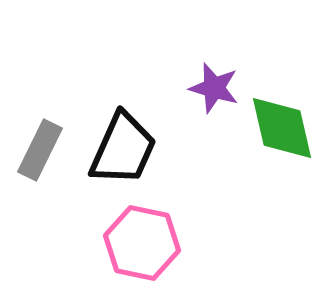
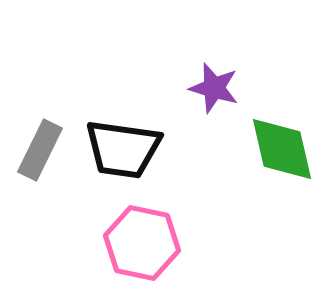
green diamond: moved 21 px down
black trapezoid: rotated 74 degrees clockwise
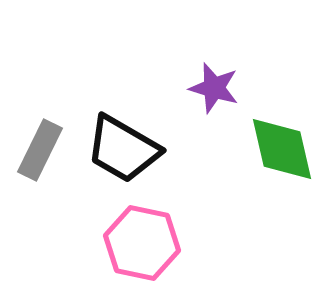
black trapezoid: rotated 22 degrees clockwise
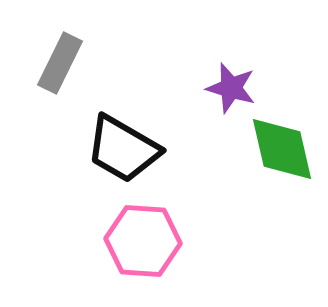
purple star: moved 17 px right
gray rectangle: moved 20 px right, 87 px up
pink hexagon: moved 1 px right, 2 px up; rotated 8 degrees counterclockwise
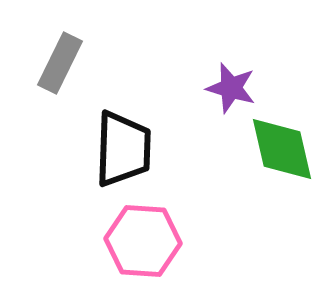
black trapezoid: rotated 118 degrees counterclockwise
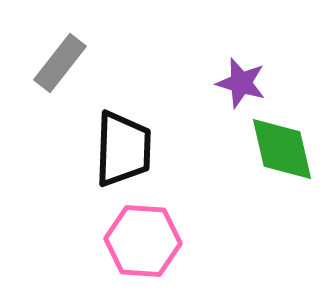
gray rectangle: rotated 12 degrees clockwise
purple star: moved 10 px right, 5 px up
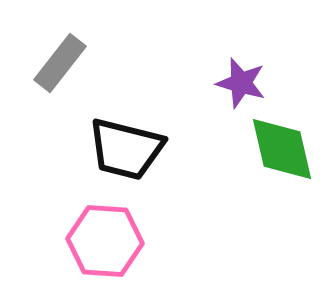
black trapezoid: moved 3 px right; rotated 102 degrees clockwise
pink hexagon: moved 38 px left
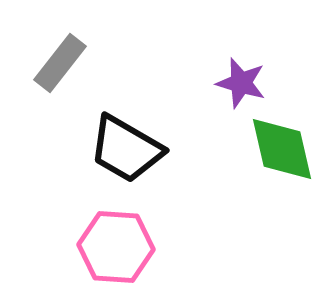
black trapezoid: rotated 16 degrees clockwise
pink hexagon: moved 11 px right, 6 px down
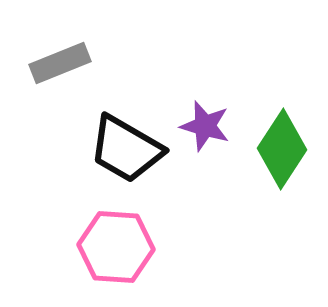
gray rectangle: rotated 30 degrees clockwise
purple star: moved 36 px left, 43 px down
green diamond: rotated 46 degrees clockwise
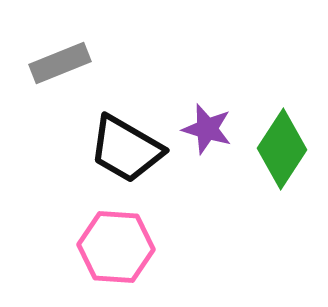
purple star: moved 2 px right, 3 px down
